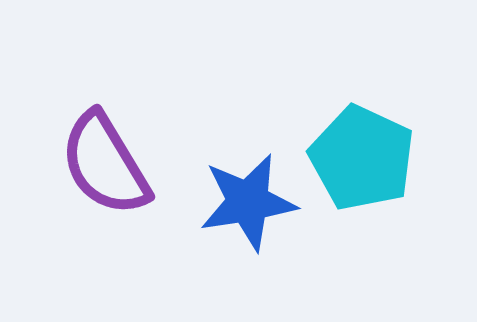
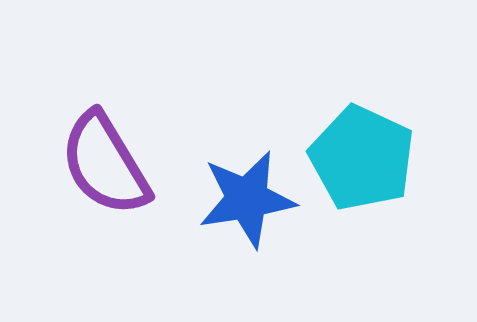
blue star: moved 1 px left, 3 px up
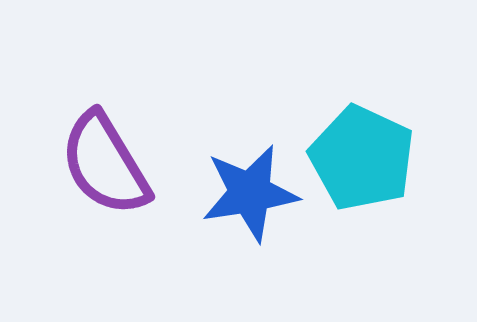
blue star: moved 3 px right, 6 px up
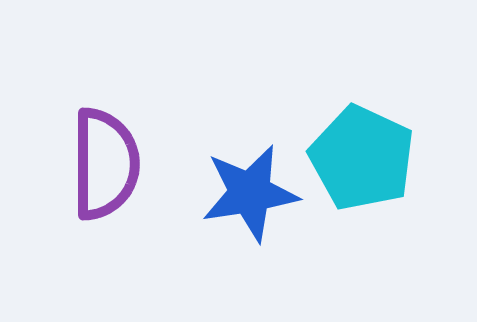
purple semicircle: rotated 149 degrees counterclockwise
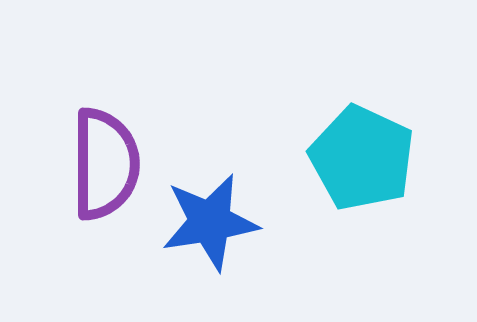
blue star: moved 40 px left, 29 px down
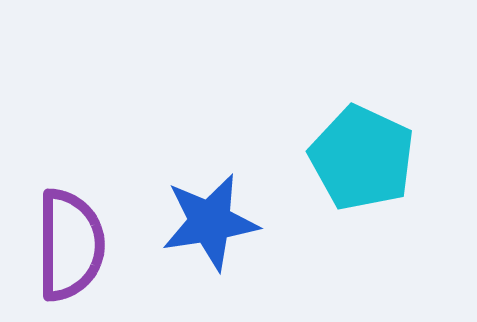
purple semicircle: moved 35 px left, 81 px down
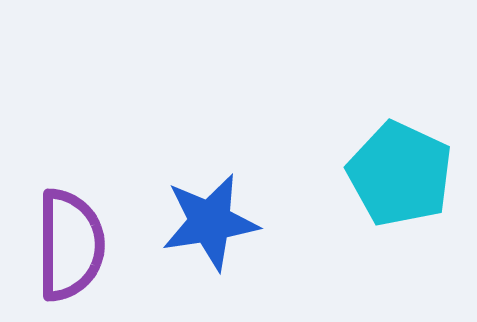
cyan pentagon: moved 38 px right, 16 px down
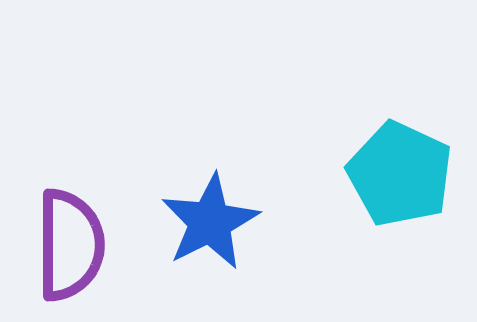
blue star: rotated 18 degrees counterclockwise
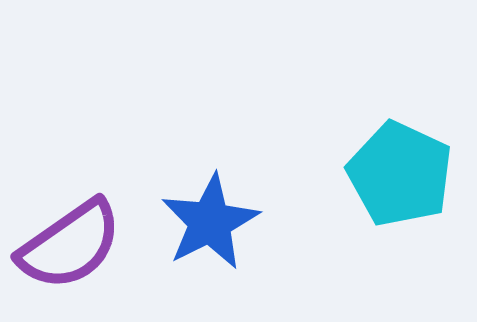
purple semicircle: rotated 55 degrees clockwise
